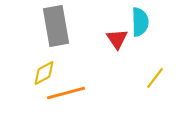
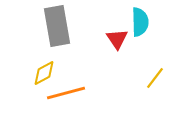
gray rectangle: moved 1 px right
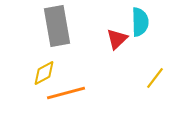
red triangle: rotated 20 degrees clockwise
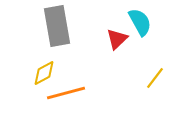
cyan semicircle: rotated 28 degrees counterclockwise
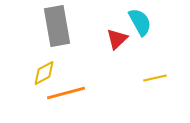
yellow line: rotated 40 degrees clockwise
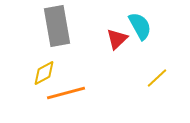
cyan semicircle: moved 4 px down
yellow line: moved 2 px right; rotated 30 degrees counterclockwise
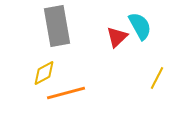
red triangle: moved 2 px up
yellow line: rotated 20 degrees counterclockwise
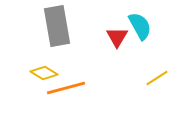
red triangle: rotated 15 degrees counterclockwise
yellow diamond: rotated 60 degrees clockwise
yellow line: rotated 30 degrees clockwise
orange line: moved 5 px up
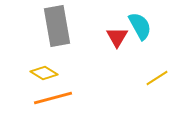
orange line: moved 13 px left, 10 px down
